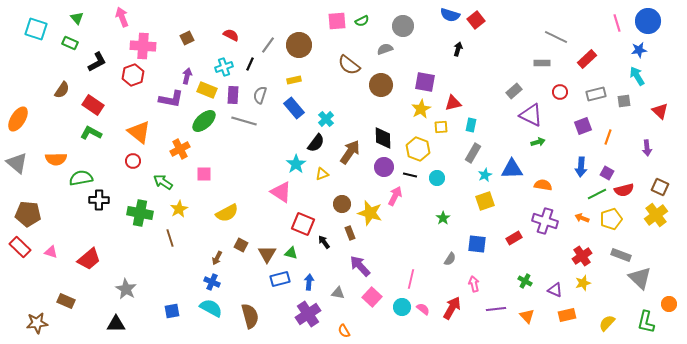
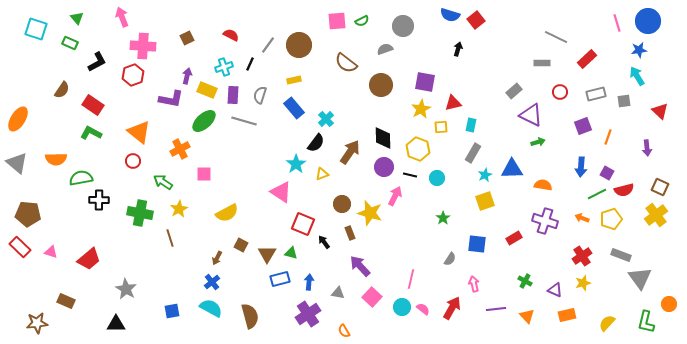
brown semicircle at (349, 65): moved 3 px left, 2 px up
gray triangle at (640, 278): rotated 10 degrees clockwise
blue cross at (212, 282): rotated 28 degrees clockwise
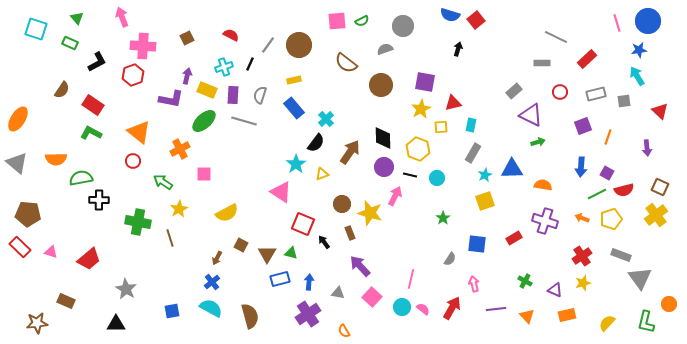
green cross at (140, 213): moved 2 px left, 9 px down
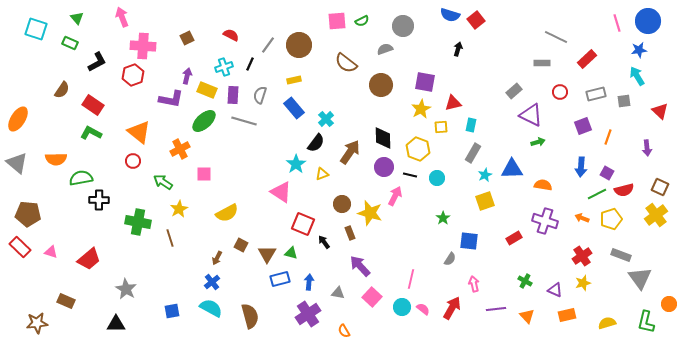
blue square at (477, 244): moved 8 px left, 3 px up
yellow semicircle at (607, 323): rotated 30 degrees clockwise
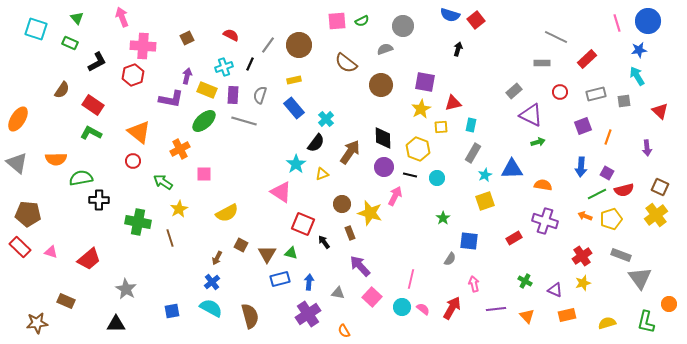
orange arrow at (582, 218): moved 3 px right, 2 px up
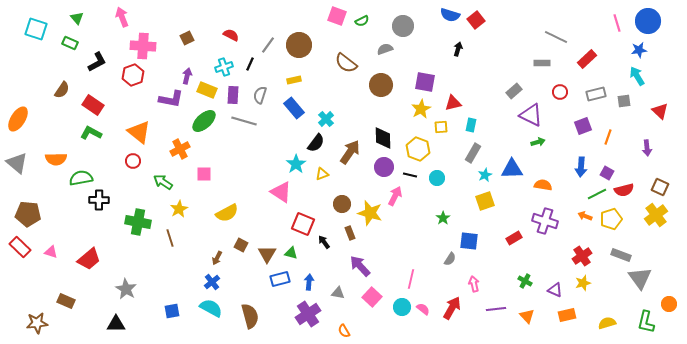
pink square at (337, 21): moved 5 px up; rotated 24 degrees clockwise
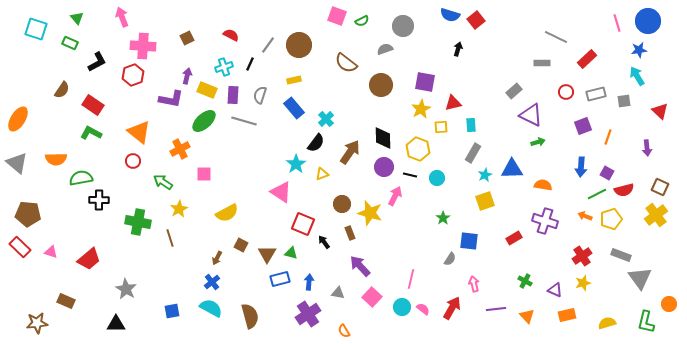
red circle at (560, 92): moved 6 px right
cyan rectangle at (471, 125): rotated 16 degrees counterclockwise
